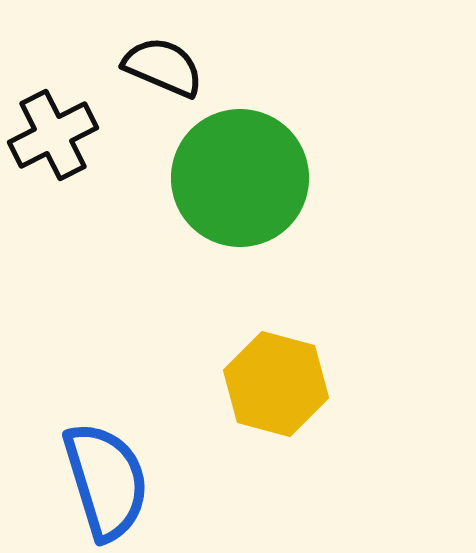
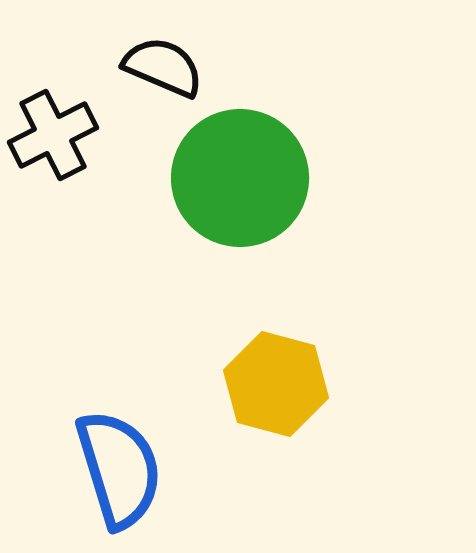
blue semicircle: moved 13 px right, 12 px up
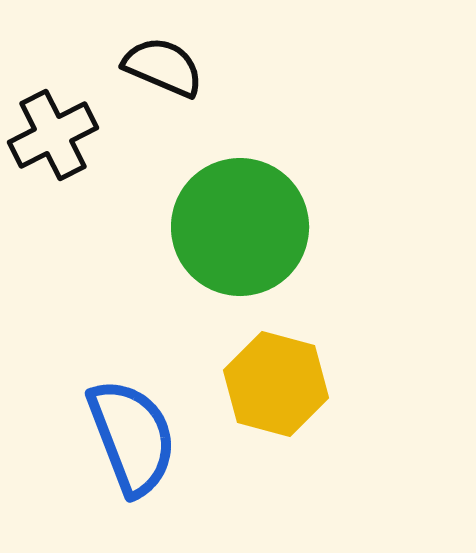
green circle: moved 49 px down
blue semicircle: moved 13 px right, 32 px up; rotated 4 degrees counterclockwise
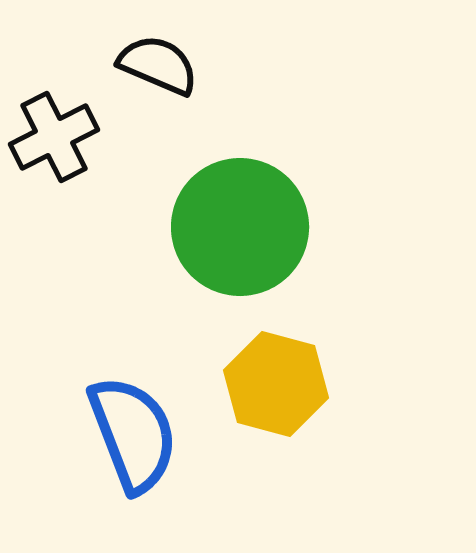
black semicircle: moved 5 px left, 2 px up
black cross: moved 1 px right, 2 px down
blue semicircle: moved 1 px right, 3 px up
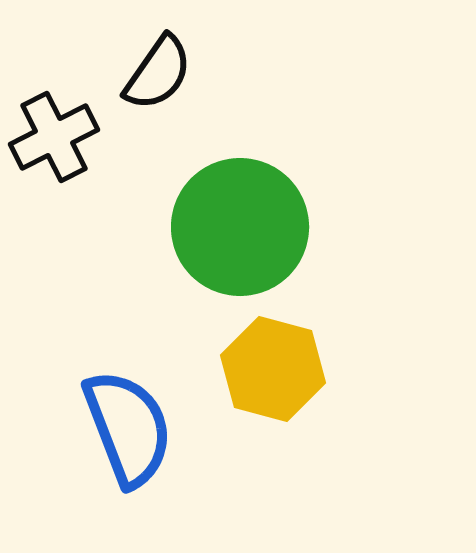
black semicircle: moved 8 px down; rotated 102 degrees clockwise
yellow hexagon: moved 3 px left, 15 px up
blue semicircle: moved 5 px left, 6 px up
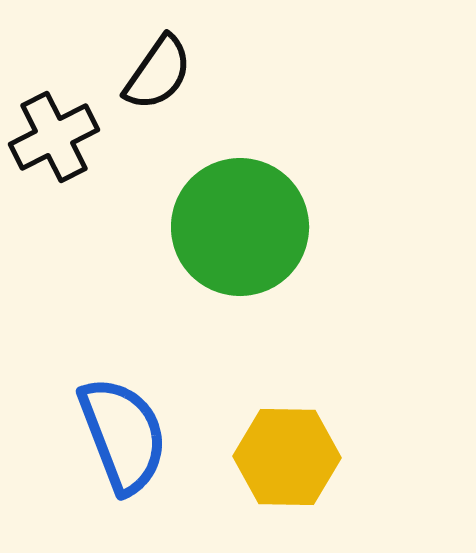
yellow hexagon: moved 14 px right, 88 px down; rotated 14 degrees counterclockwise
blue semicircle: moved 5 px left, 7 px down
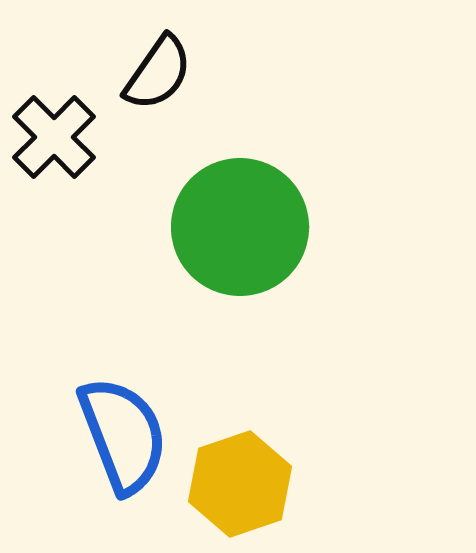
black cross: rotated 18 degrees counterclockwise
yellow hexagon: moved 47 px left, 27 px down; rotated 20 degrees counterclockwise
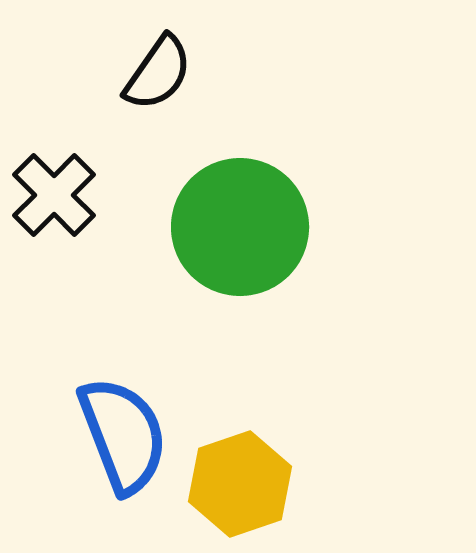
black cross: moved 58 px down
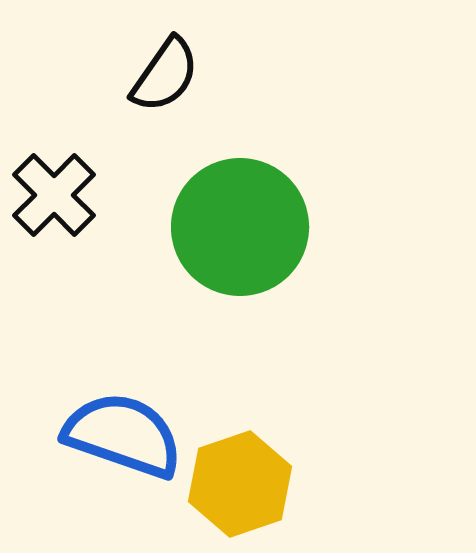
black semicircle: moved 7 px right, 2 px down
blue semicircle: rotated 50 degrees counterclockwise
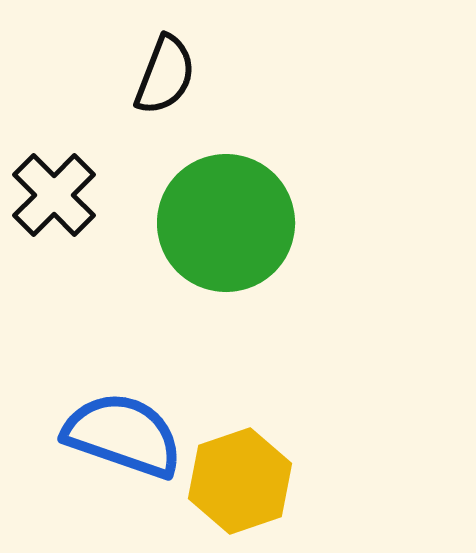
black semicircle: rotated 14 degrees counterclockwise
green circle: moved 14 px left, 4 px up
yellow hexagon: moved 3 px up
